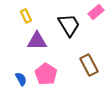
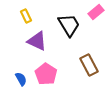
purple triangle: rotated 25 degrees clockwise
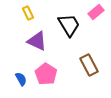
yellow rectangle: moved 2 px right, 3 px up
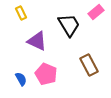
yellow rectangle: moved 7 px left
pink pentagon: rotated 10 degrees counterclockwise
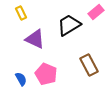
black trapezoid: rotated 90 degrees counterclockwise
purple triangle: moved 2 px left, 2 px up
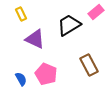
yellow rectangle: moved 1 px down
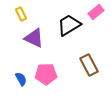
purple triangle: moved 1 px left, 1 px up
pink pentagon: rotated 25 degrees counterclockwise
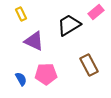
purple triangle: moved 3 px down
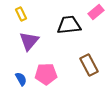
black trapezoid: rotated 25 degrees clockwise
purple triangle: moved 5 px left; rotated 45 degrees clockwise
